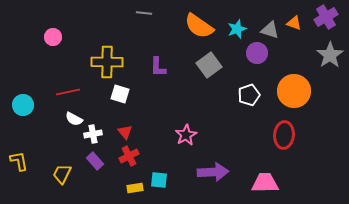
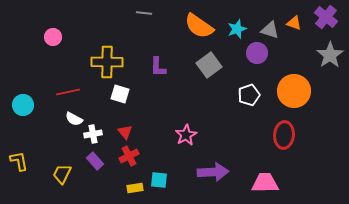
purple cross: rotated 20 degrees counterclockwise
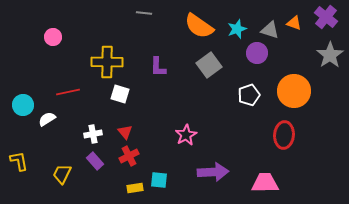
white semicircle: moved 27 px left; rotated 120 degrees clockwise
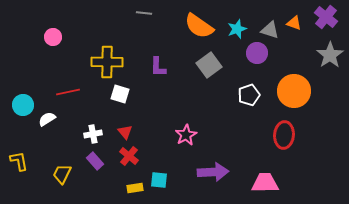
red cross: rotated 24 degrees counterclockwise
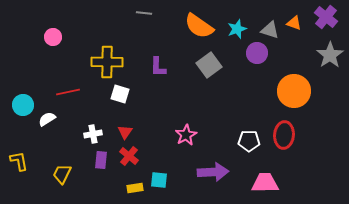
white pentagon: moved 46 px down; rotated 20 degrees clockwise
red triangle: rotated 14 degrees clockwise
purple rectangle: moved 6 px right, 1 px up; rotated 48 degrees clockwise
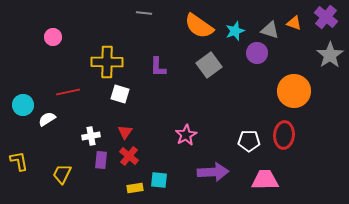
cyan star: moved 2 px left, 2 px down
white cross: moved 2 px left, 2 px down
pink trapezoid: moved 3 px up
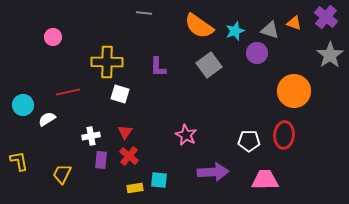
pink star: rotated 15 degrees counterclockwise
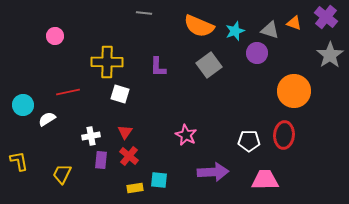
orange semicircle: rotated 12 degrees counterclockwise
pink circle: moved 2 px right, 1 px up
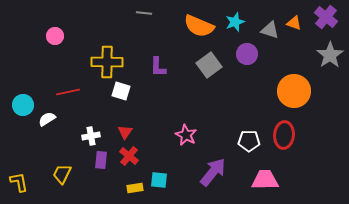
cyan star: moved 9 px up
purple circle: moved 10 px left, 1 px down
white square: moved 1 px right, 3 px up
yellow L-shape: moved 21 px down
purple arrow: rotated 48 degrees counterclockwise
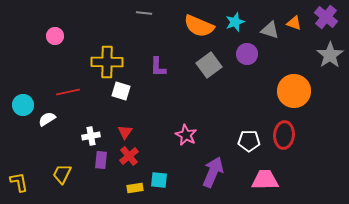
red cross: rotated 12 degrees clockwise
purple arrow: rotated 16 degrees counterclockwise
